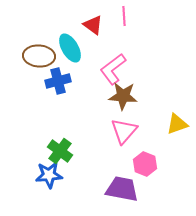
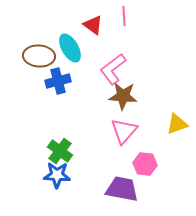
pink hexagon: rotated 15 degrees counterclockwise
blue star: moved 8 px right; rotated 8 degrees clockwise
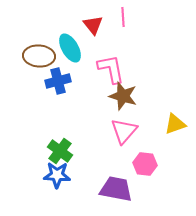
pink line: moved 1 px left, 1 px down
red triangle: rotated 15 degrees clockwise
pink L-shape: moved 2 px left; rotated 116 degrees clockwise
brown star: rotated 12 degrees clockwise
yellow triangle: moved 2 px left
purple trapezoid: moved 6 px left
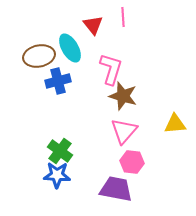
brown ellipse: rotated 16 degrees counterclockwise
pink L-shape: rotated 28 degrees clockwise
yellow triangle: rotated 15 degrees clockwise
pink hexagon: moved 13 px left, 2 px up
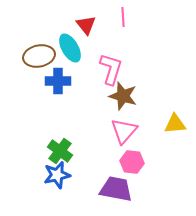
red triangle: moved 7 px left
blue cross: rotated 15 degrees clockwise
blue star: rotated 16 degrees counterclockwise
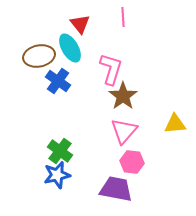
red triangle: moved 6 px left, 1 px up
blue cross: rotated 35 degrees clockwise
brown star: rotated 20 degrees clockwise
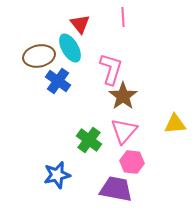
green cross: moved 29 px right, 11 px up
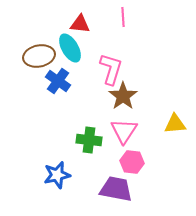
red triangle: rotated 45 degrees counterclockwise
pink triangle: rotated 8 degrees counterclockwise
green cross: rotated 30 degrees counterclockwise
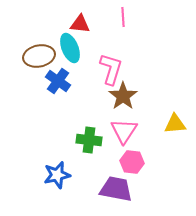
cyan ellipse: rotated 8 degrees clockwise
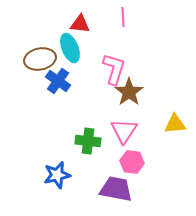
brown ellipse: moved 1 px right, 3 px down
pink L-shape: moved 3 px right
brown star: moved 6 px right, 4 px up
green cross: moved 1 px left, 1 px down
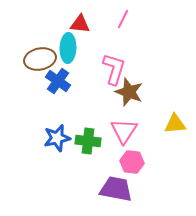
pink line: moved 2 px down; rotated 30 degrees clockwise
cyan ellipse: moved 2 px left; rotated 24 degrees clockwise
brown star: rotated 16 degrees counterclockwise
blue star: moved 37 px up
